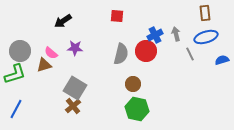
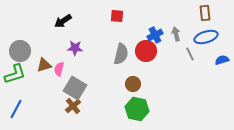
pink semicircle: moved 8 px right, 16 px down; rotated 64 degrees clockwise
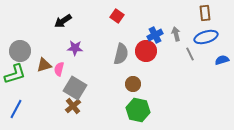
red square: rotated 32 degrees clockwise
green hexagon: moved 1 px right, 1 px down
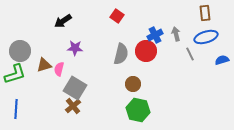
blue line: rotated 24 degrees counterclockwise
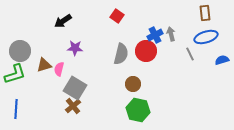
gray arrow: moved 5 px left
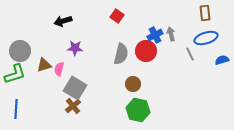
black arrow: rotated 18 degrees clockwise
blue ellipse: moved 1 px down
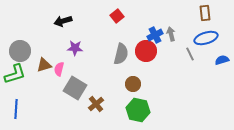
red square: rotated 16 degrees clockwise
brown cross: moved 23 px right, 2 px up
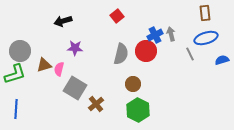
green hexagon: rotated 15 degrees clockwise
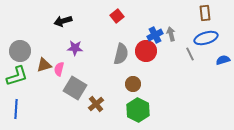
blue semicircle: moved 1 px right
green L-shape: moved 2 px right, 2 px down
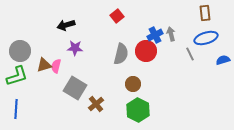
black arrow: moved 3 px right, 4 px down
pink semicircle: moved 3 px left, 3 px up
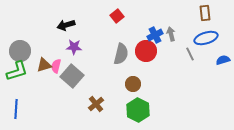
purple star: moved 1 px left, 1 px up
green L-shape: moved 5 px up
gray square: moved 3 px left, 12 px up; rotated 10 degrees clockwise
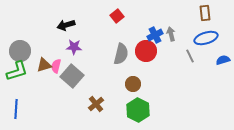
gray line: moved 2 px down
